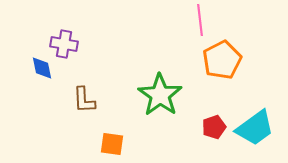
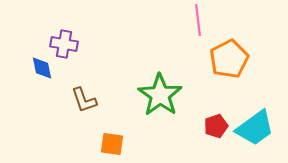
pink line: moved 2 px left
orange pentagon: moved 7 px right, 1 px up
brown L-shape: rotated 16 degrees counterclockwise
red pentagon: moved 2 px right, 1 px up
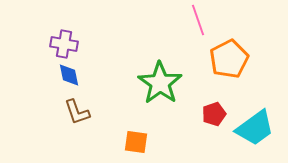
pink line: rotated 12 degrees counterclockwise
blue diamond: moved 27 px right, 7 px down
green star: moved 12 px up
brown L-shape: moved 7 px left, 12 px down
red pentagon: moved 2 px left, 12 px up
orange square: moved 24 px right, 2 px up
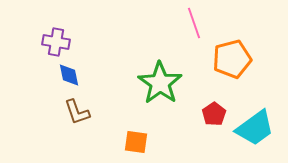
pink line: moved 4 px left, 3 px down
purple cross: moved 8 px left, 2 px up
orange pentagon: moved 3 px right; rotated 12 degrees clockwise
red pentagon: rotated 15 degrees counterclockwise
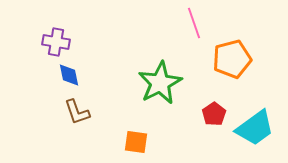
green star: rotated 9 degrees clockwise
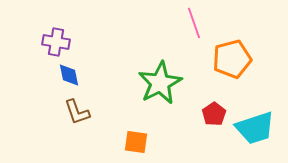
cyan trapezoid: rotated 18 degrees clockwise
